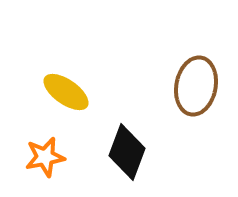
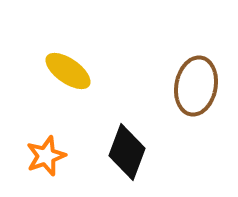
yellow ellipse: moved 2 px right, 21 px up
orange star: moved 1 px right, 1 px up; rotated 9 degrees counterclockwise
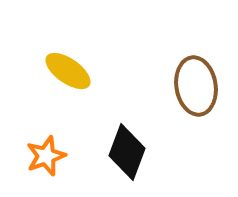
brown ellipse: rotated 20 degrees counterclockwise
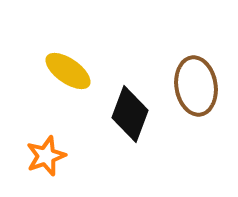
black diamond: moved 3 px right, 38 px up
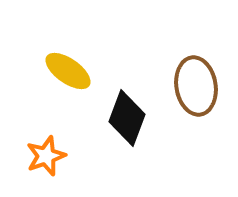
black diamond: moved 3 px left, 4 px down
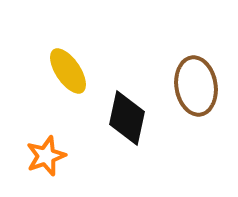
yellow ellipse: rotated 21 degrees clockwise
black diamond: rotated 8 degrees counterclockwise
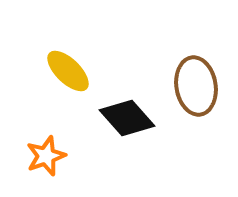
yellow ellipse: rotated 12 degrees counterclockwise
black diamond: rotated 54 degrees counterclockwise
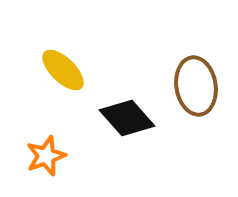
yellow ellipse: moved 5 px left, 1 px up
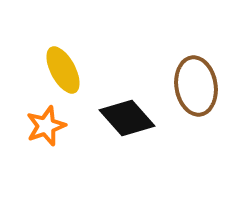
yellow ellipse: rotated 18 degrees clockwise
orange star: moved 30 px up
